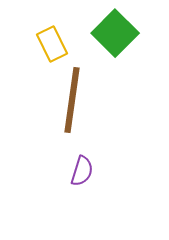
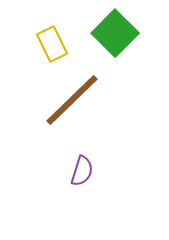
brown line: rotated 38 degrees clockwise
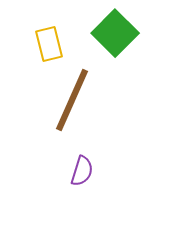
yellow rectangle: moved 3 px left; rotated 12 degrees clockwise
brown line: rotated 22 degrees counterclockwise
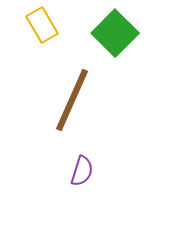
yellow rectangle: moved 7 px left, 19 px up; rotated 16 degrees counterclockwise
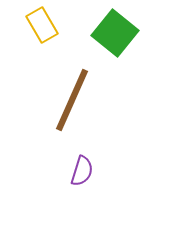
green square: rotated 6 degrees counterclockwise
